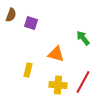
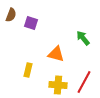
red line: moved 1 px right
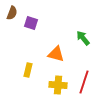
brown semicircle: moved 1 px right, 2 px up
red line: rotated 10 degrees counterclockwise
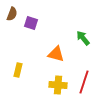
brown semicircle: moved 1 px down
yellow rectangle: moved 10 px left
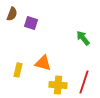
orange triangle: moved 13 px left, 9 px down
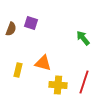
brown semicircle: moved 1 px left, 15 px down
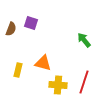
green arrow: moved 1 px right, 2 px down
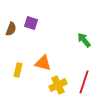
yellow cross: rotated 30 degrees counterclockwise
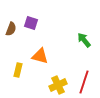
orange triangle: moved 3 px left, 7 px up
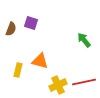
orange triangle: moved 5 px down
red line: rotated 60 degrees clockwise
